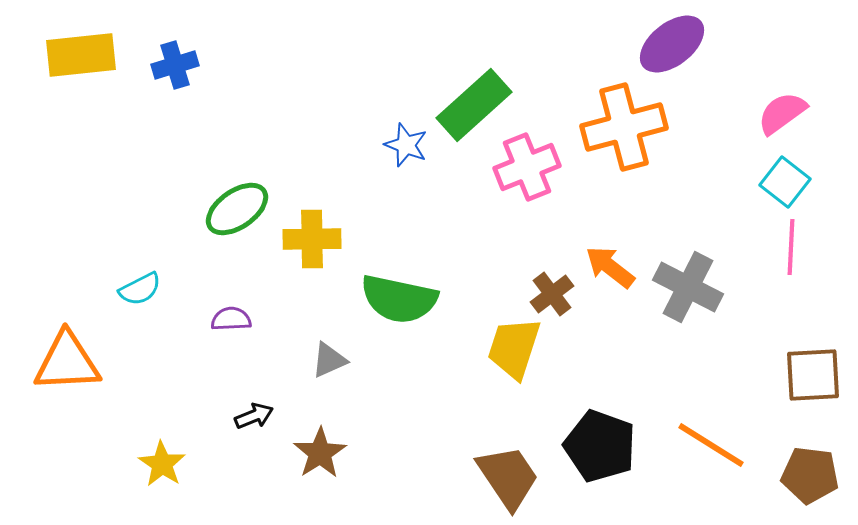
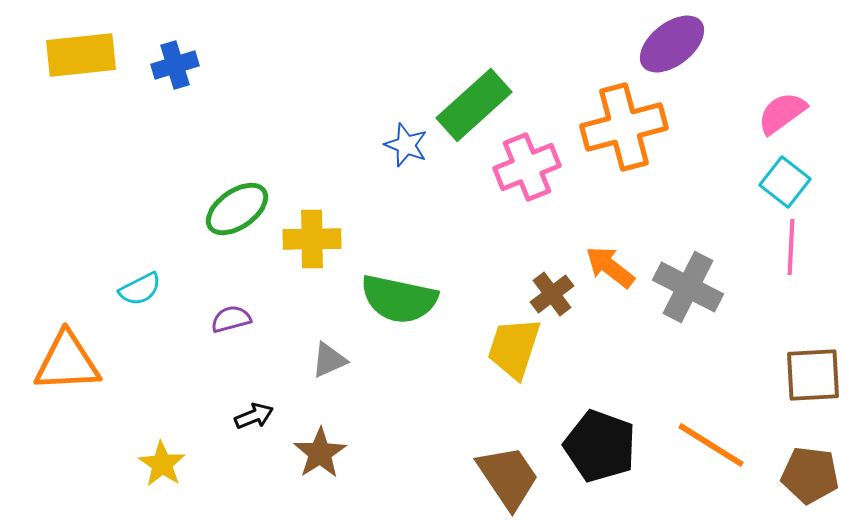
purple semicircle: rotated 12 degrees counterclockwise
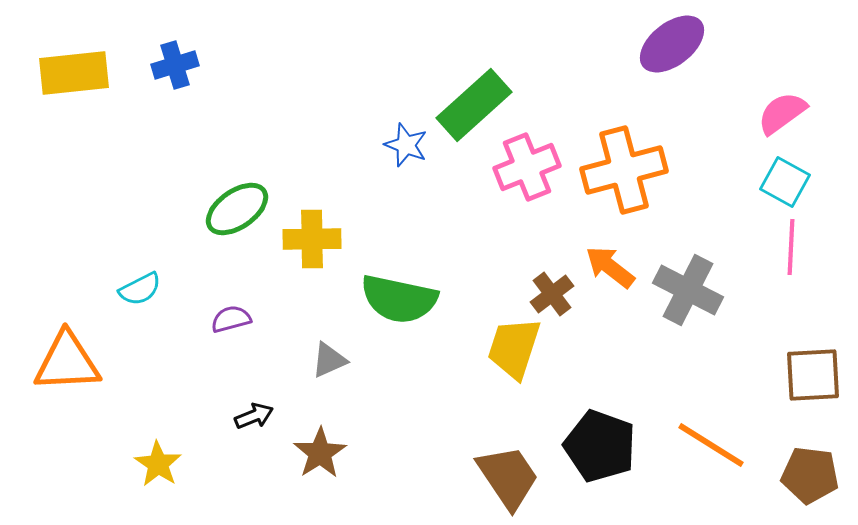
yellow rectangle: moved 7 px left, 18 px down
orange cross: moved 43 px down
cyan square: rotated 9 degrees counterclockwise
gray cross: moved 3 px down
yellow star: moved 4 px left
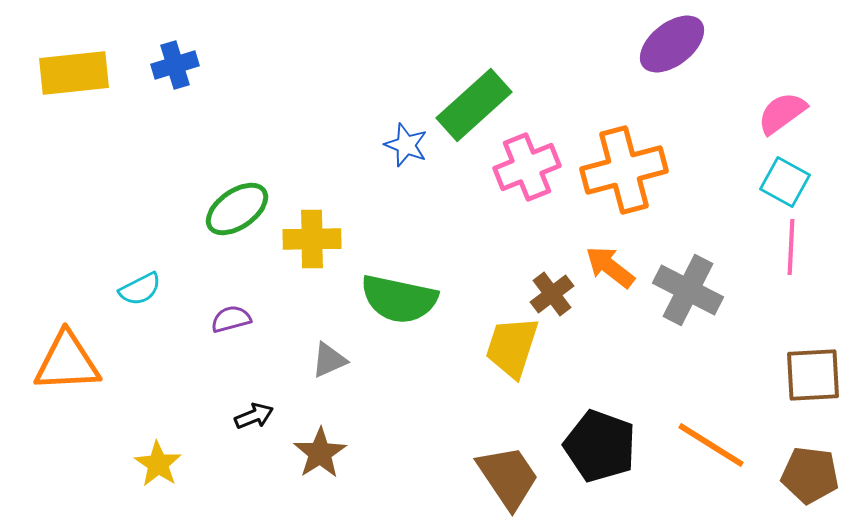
yellow trapezoid: moved 2 px left, 1 px up
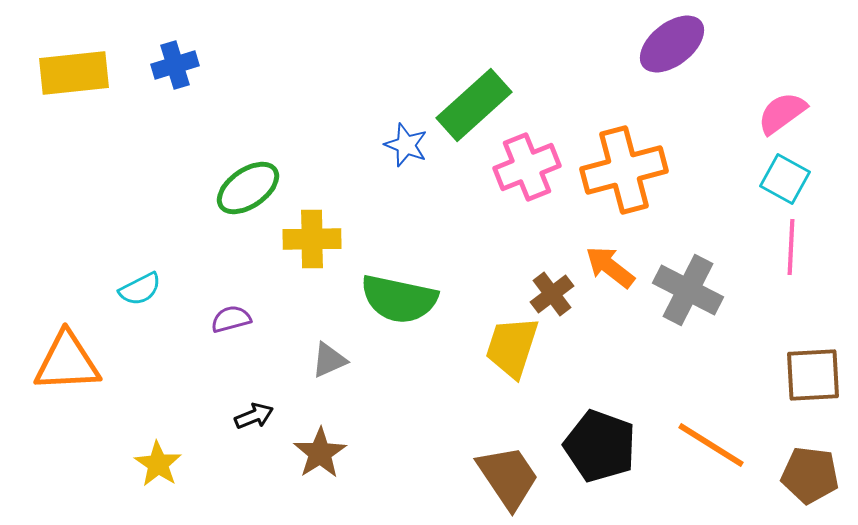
cyan square: moved 3 px up
green ellipse: moved 11 px right, 21 px up
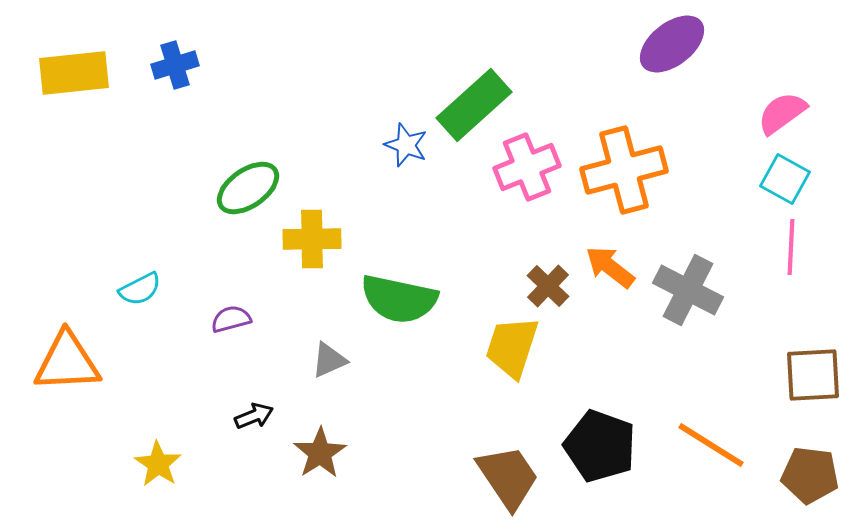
brown cross: moved 4 px left, 8 px up; rotated 9 degrees counterclockwise
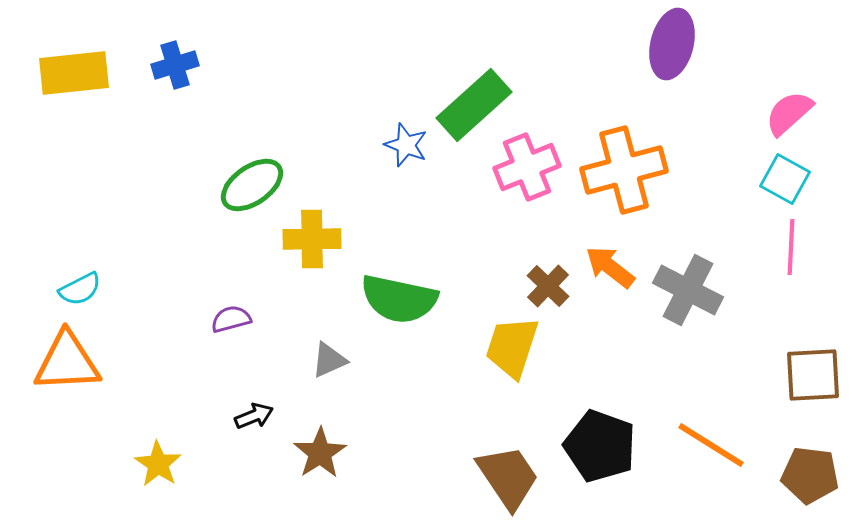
purple ellipse: rotated 38 degrees counterclockwise
pink semicircle: moved 7 px right; rotated 6 degrees counterclockwise
green ellipse: moved 4 px right, 3 px up
cyan semicircle: moved 60 px left
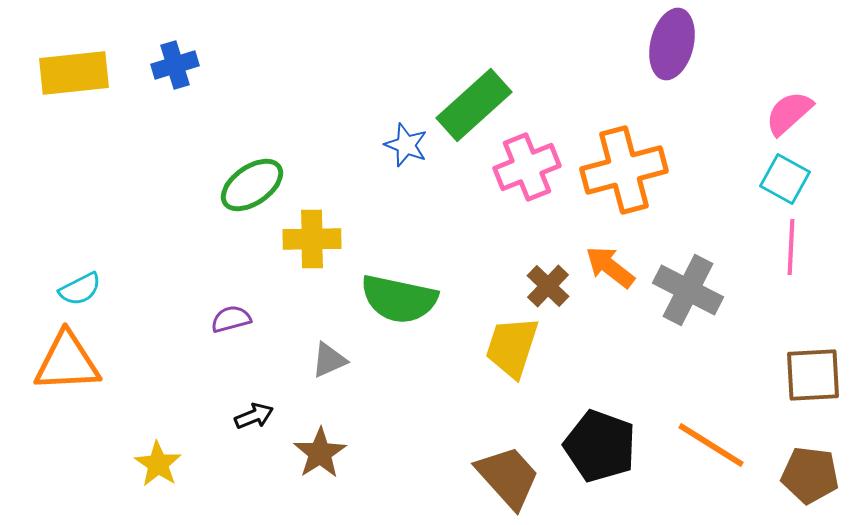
brown trapezoid: rotated 8 degrees counterclockwise
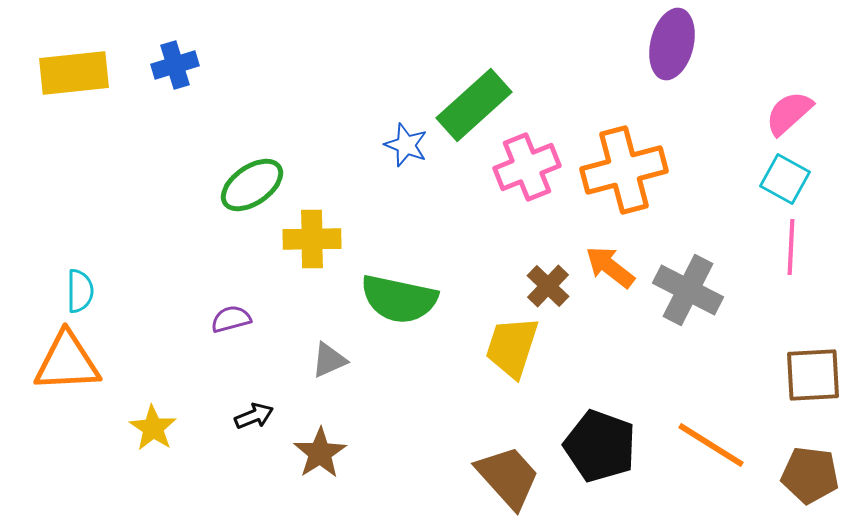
cyan semicircle: moved 2 px down; rotated 63 degrees counterclockwise
yellow star: moved 5 px left, 36 px up
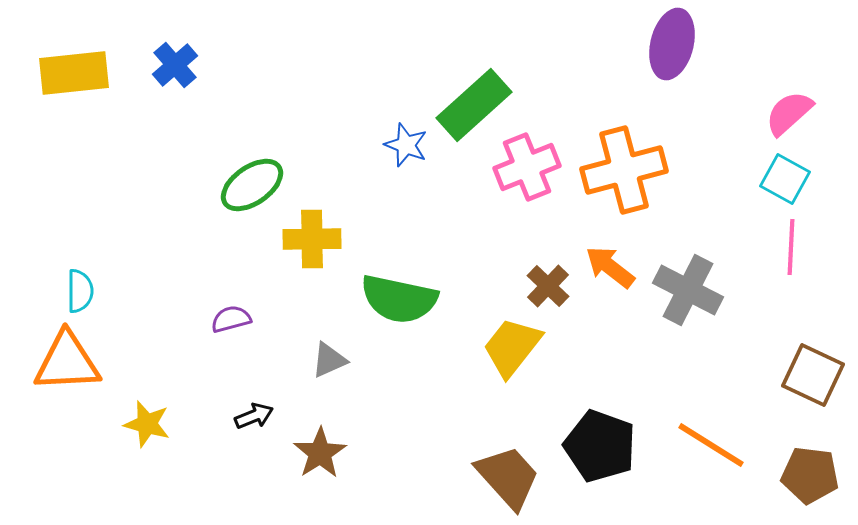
blue cross: rotated 24 degrees counterclockwise
yellow trapezoid: rotated 20 degrees clockwise
brown square: rotated 28 degrees clockwise
yellow star: moved 6 px left, 4 px up; rotated 18 degrees counterclockwise
